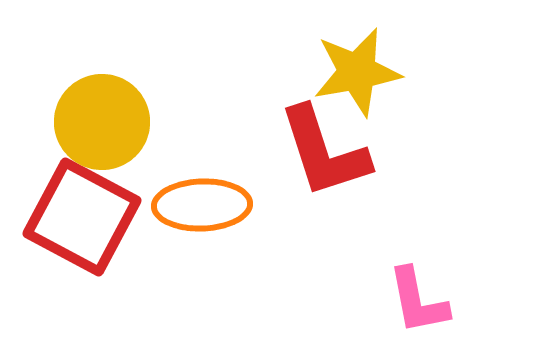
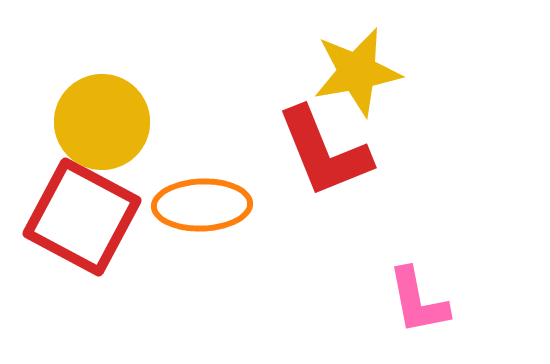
red L-shape: rotated 4 degrees counterclockwise
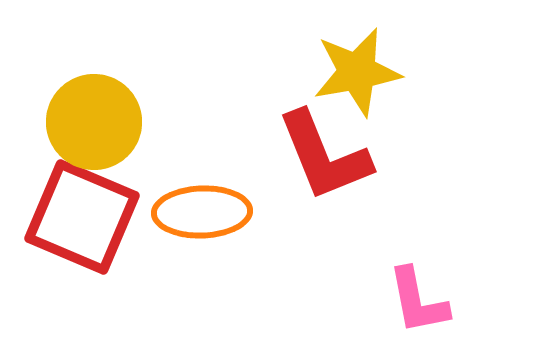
yellow circle: moved 8 px left
red L-shape: moved 4 px down
orange ellipse: moved 7 px down
red square: rotated 5 degrees counterclockwise
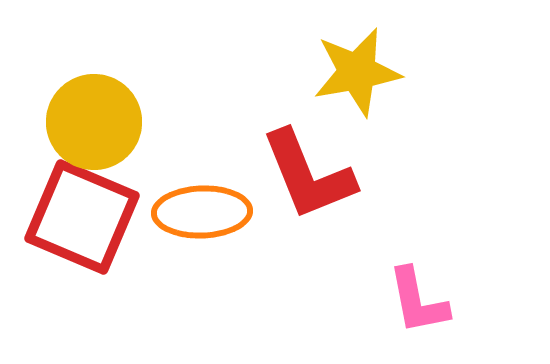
red L-shape: moved 16 px left, 19 px down
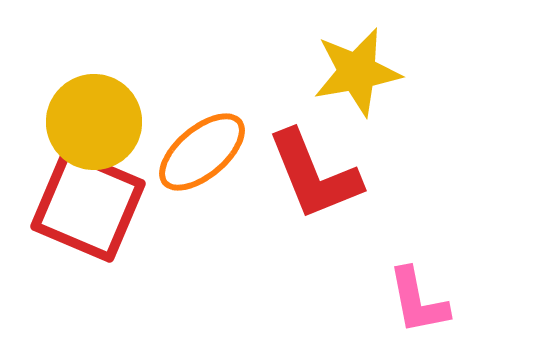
red L-shape: moved 6 px right
orange ellipse: moved 60 px up; rotated 38 degrees counterclockwise
red square: moved 6 px right, 12 px up
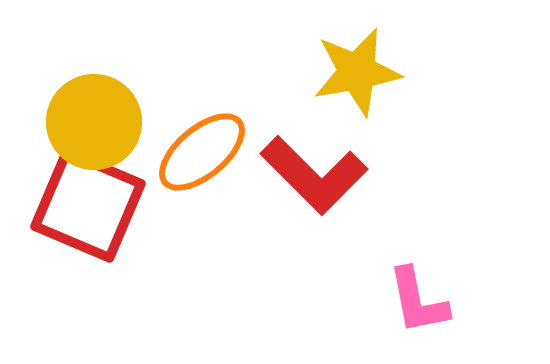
red L-shape: rotated 23 degrees counterclockwise
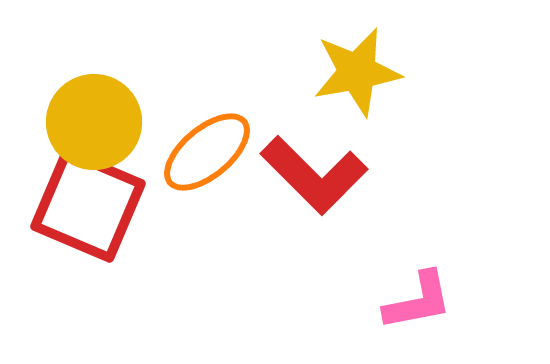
orange ellipse: moved 5 px right
pink L-shape: rotated 90 degrees counterclockwise
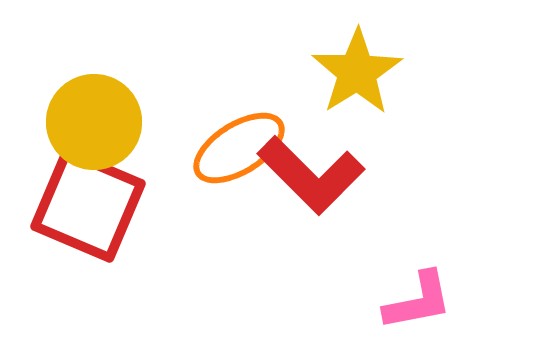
yellow star: rotated 22 degrees counterclockwise
orange ellipse: moved 32 px right, 4 px up; rotated 8 degrees clockwise
red L-shape: moved 3 px left
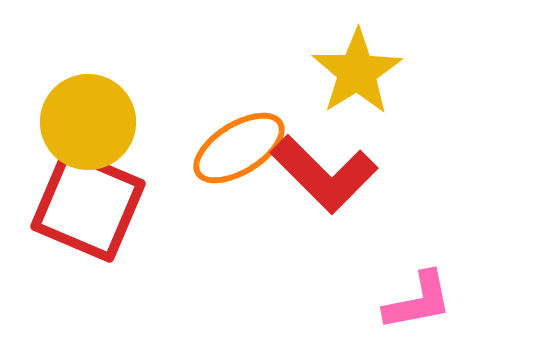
yellow circle: moved 6 px left
red L-shape: moved 13 px right, 1 px up
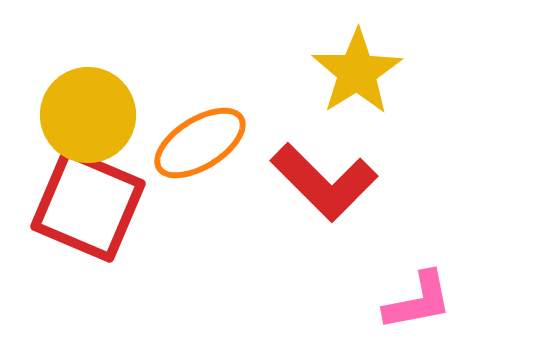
yellow circle: moved 7 px up
orange ellipse: moved 39 px left, 5 px up
red L-shape: moved 8 px down
